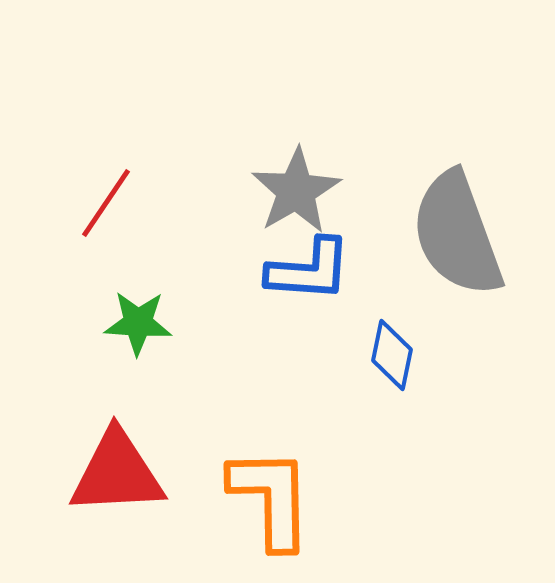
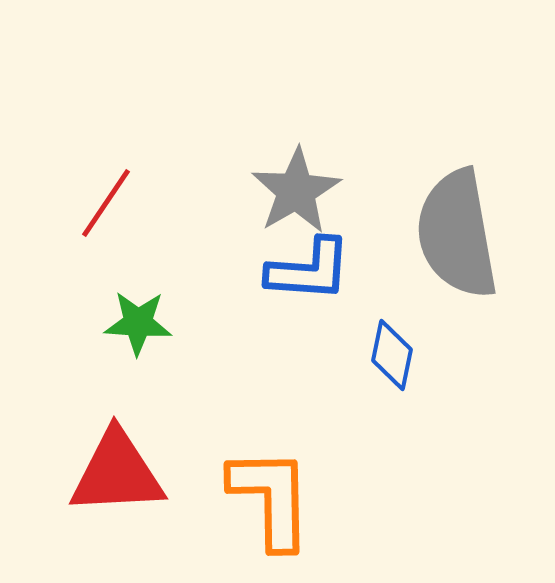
gray semicircle: rotated 10 degrees clockwise
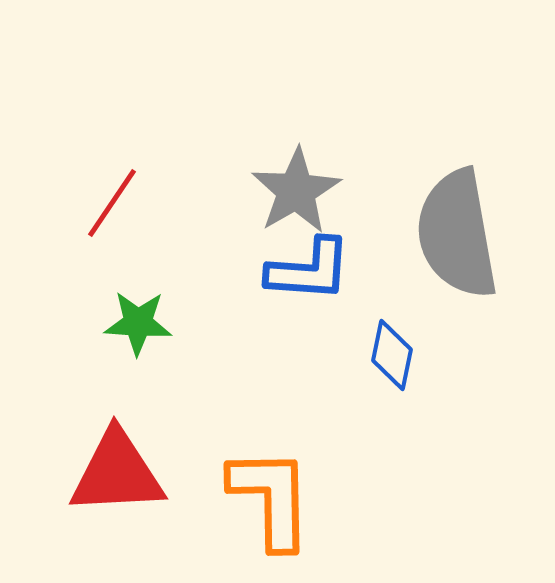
red line: moved 6 px right
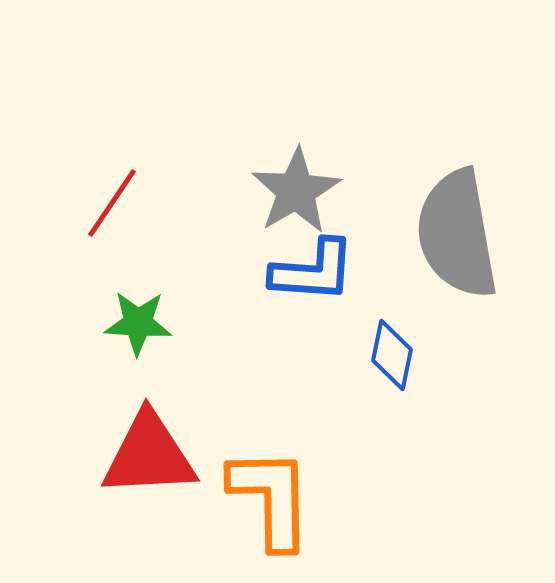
blue L-shape: moved 4 px right, 1 px down
red triangle: moved 32 px right, 18 px up
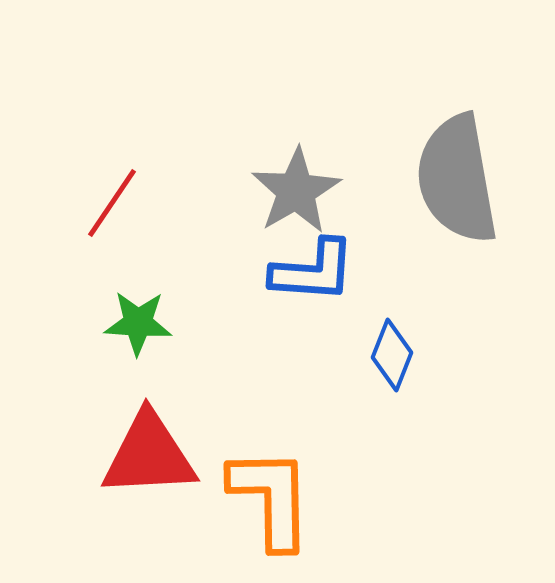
gray semicircle: moved 55 px up
blue diamond: rotated 10 degrees clockwise
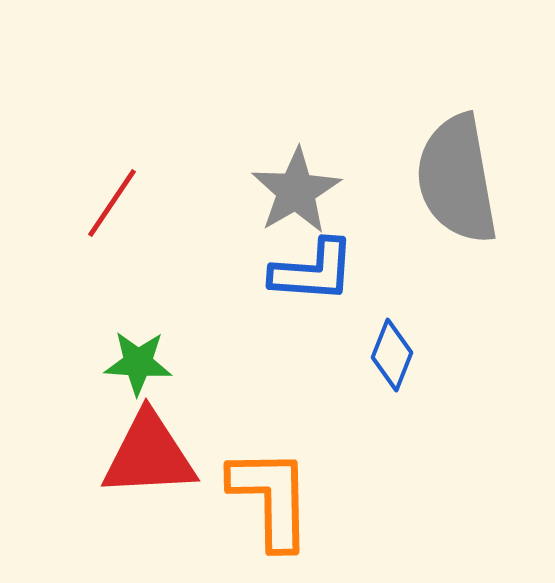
green star: moved 40 px down
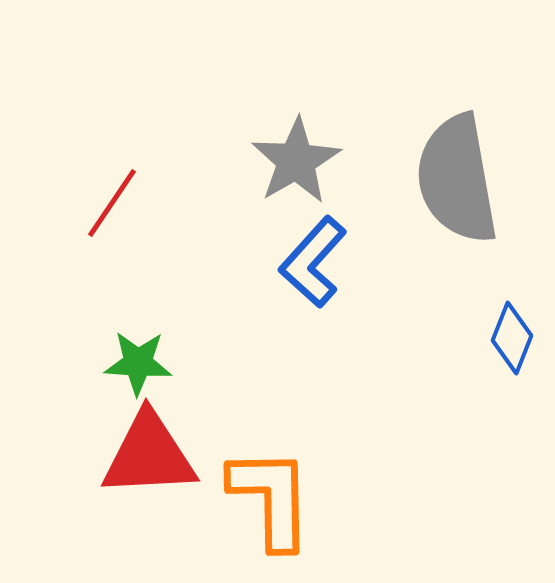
gray star: moved 30 px up
blue L-shape: moved 9 px up; rotated 128 degrees clockwise
blue diamond: moved 120 px right, 17 px up
